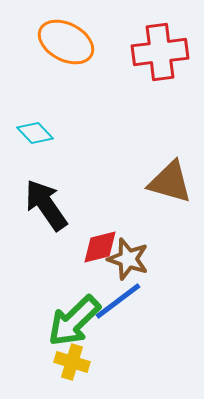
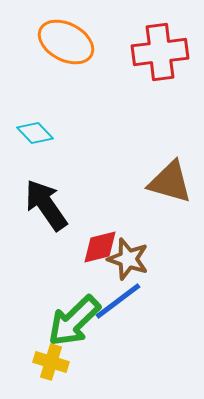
yellow cross: moved 21 px left
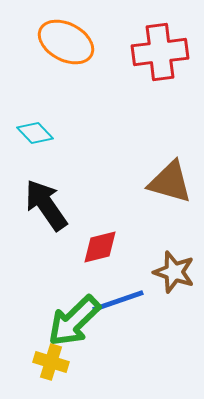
brown star: moved 46 px right, 13 px down
blue line: rotated 18 degrees clockwise
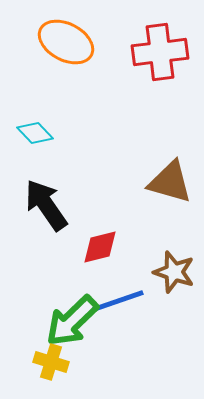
green arrow: moved 2 px left
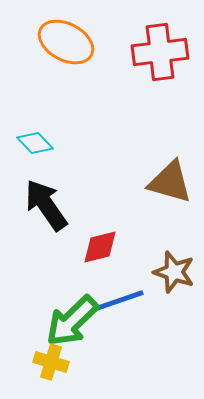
cyan diamond: moved 10 px down
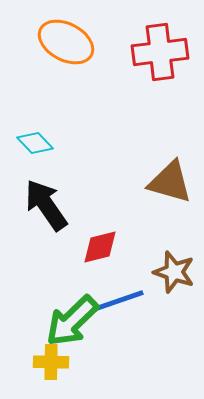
yellow cross: rotated 16 degrees counterclockwise
